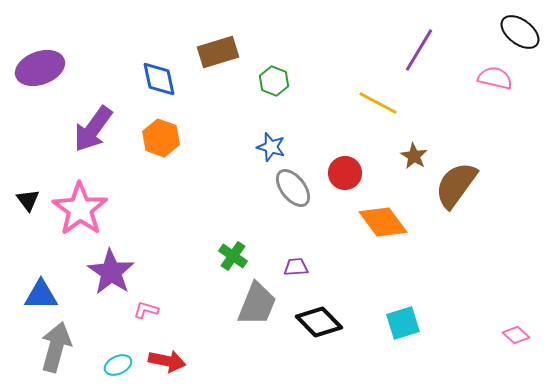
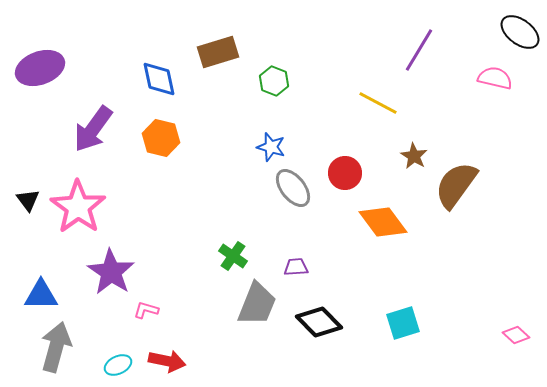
orange hexagon: rotated 6 degrees counterclockwise
pink star: moved 2 px left, 2 px up
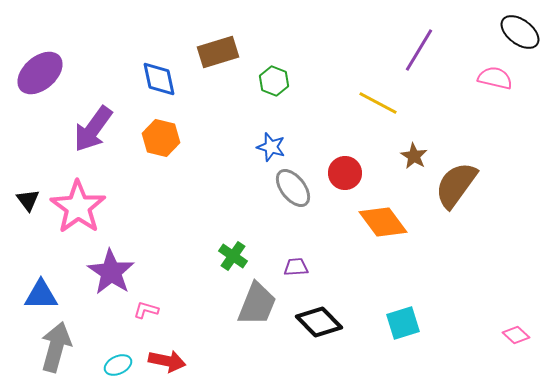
purple ellipse: moved 5 px down; rotated 21 degrees counterclockwise
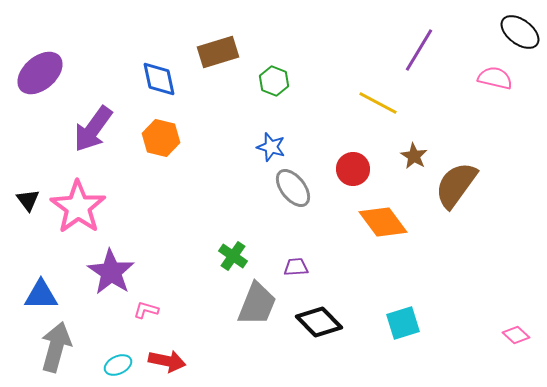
red circle: moved 8 px right, 4 px up
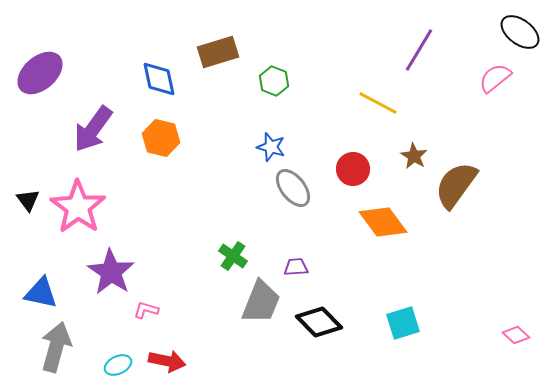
pink semicircle: rotated 52 degrees counterclockwise
blue triangle: moved 2 px up; rotated 12 degrees clockwise
gray trapezoid: moved 4 px right, 2 px up
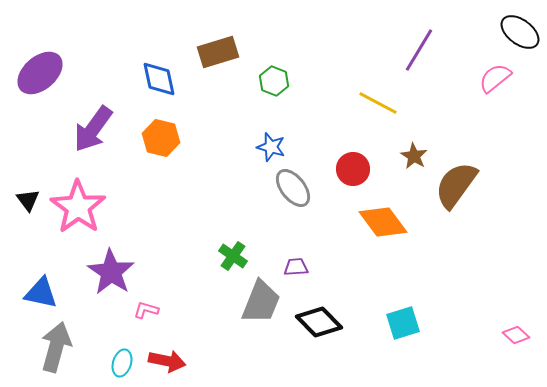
cyan ellipse: moved 4 px right, 2 px up; rotated 48 degrees counterclockwise
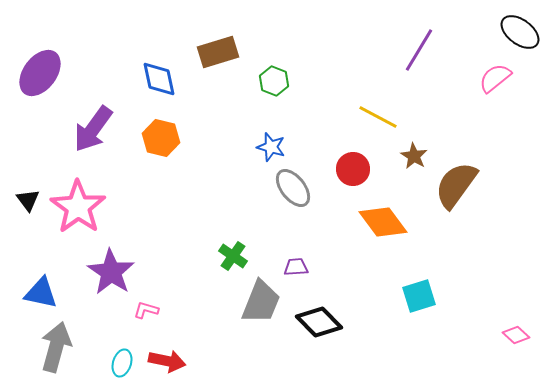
purple ellipse: rotated 12 degrees counterclockwise
yellow line: moved 14 px down
cyan square: moved 16 px right, 27 px up
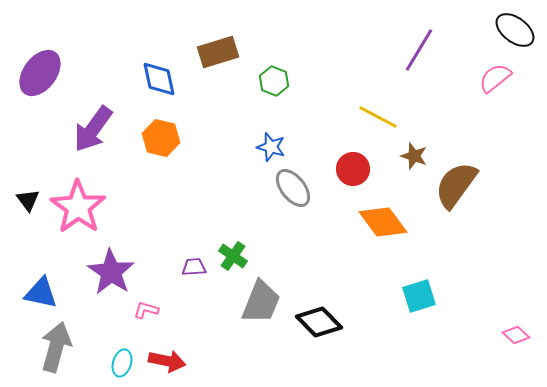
black ellipse: moved 5 px left, 2 px up
brown star: rotated 12 degrees counterclockwise
purple trapezoid: moved 102 px left
